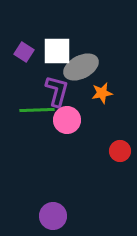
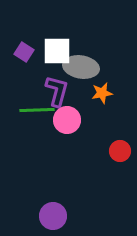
gray ellipse: rotated 36 degrees clockwise
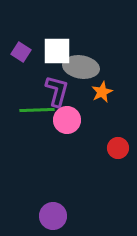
purple square: moved 3 px left
orange star: moved 1 px up; rotated 15 degrees counterclockwise
red circle: moved 2 px left, 3 px up
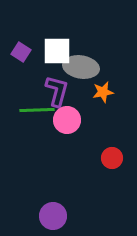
orange star: moved 1 px right; rotated 15 degrees clockwise
red circle: moved 6 px left, 10 px down
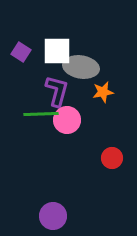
green line: moved 4 px right, 4 px down
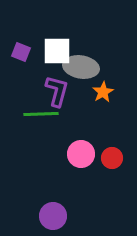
purple square: rotated 12 degrees counterclockwise
orange star: rotated 20 degrees counterclockwise
pink circle: moved 14 px right, 34 px down
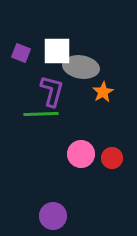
purple square: moved 1 px down
purple L-shape: moved 5 px left
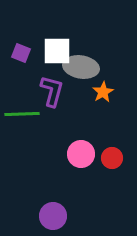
green line: moved 19 px left
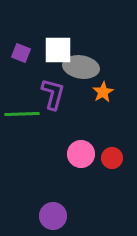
white square: moved 1 px right, 1 px up
purple L-shape: moved 1 px right, 3 px down
